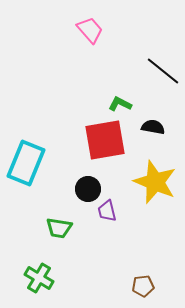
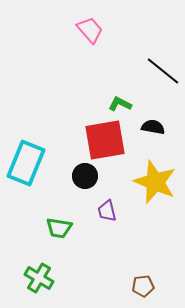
black circle: moved 3 px left, 13 px up
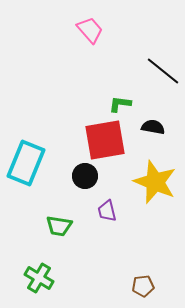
green L-shape: rotated 20 degrees counterclockwise
green trapezoid: moved 2 px up
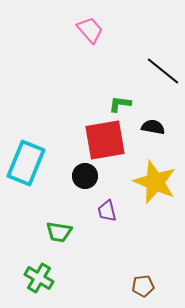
green trapezoid: moved 6 px down
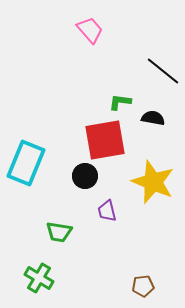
green L-shape: moved 2 px up
black semicircle: moved 9 px up
yellow star: moved 2 px left
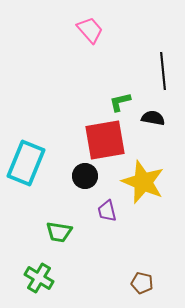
black line: rotated 45 degrees clockwise
green L-shape: rotated 20 degrees counterclockwise
yellow star: moved 10 px left
brown pentagon: moved 1 px left, 3 px up; rotated 20 degrees clockwise
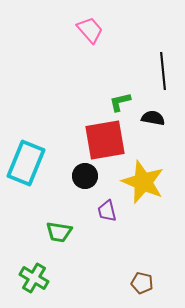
green cross: moved 5 px left
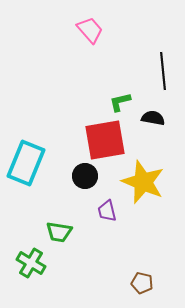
green cross: moved 3 px left, 15 px up
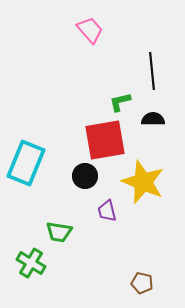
black line: moved 11 px left
black semicircle: moved 1 px down; rotated 10 degrees counterclockwise
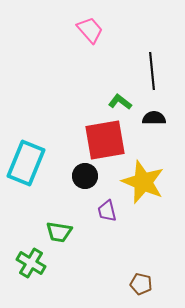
green L-shape: rotated 50 degrees clockwise
black semicircle: moved 1 px right, 1 px up
brown pentagon: moved 1 px left, 1 px down
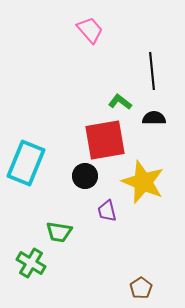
brown pentagon: moved 4 px down; rotated 25 degrees clockwise
